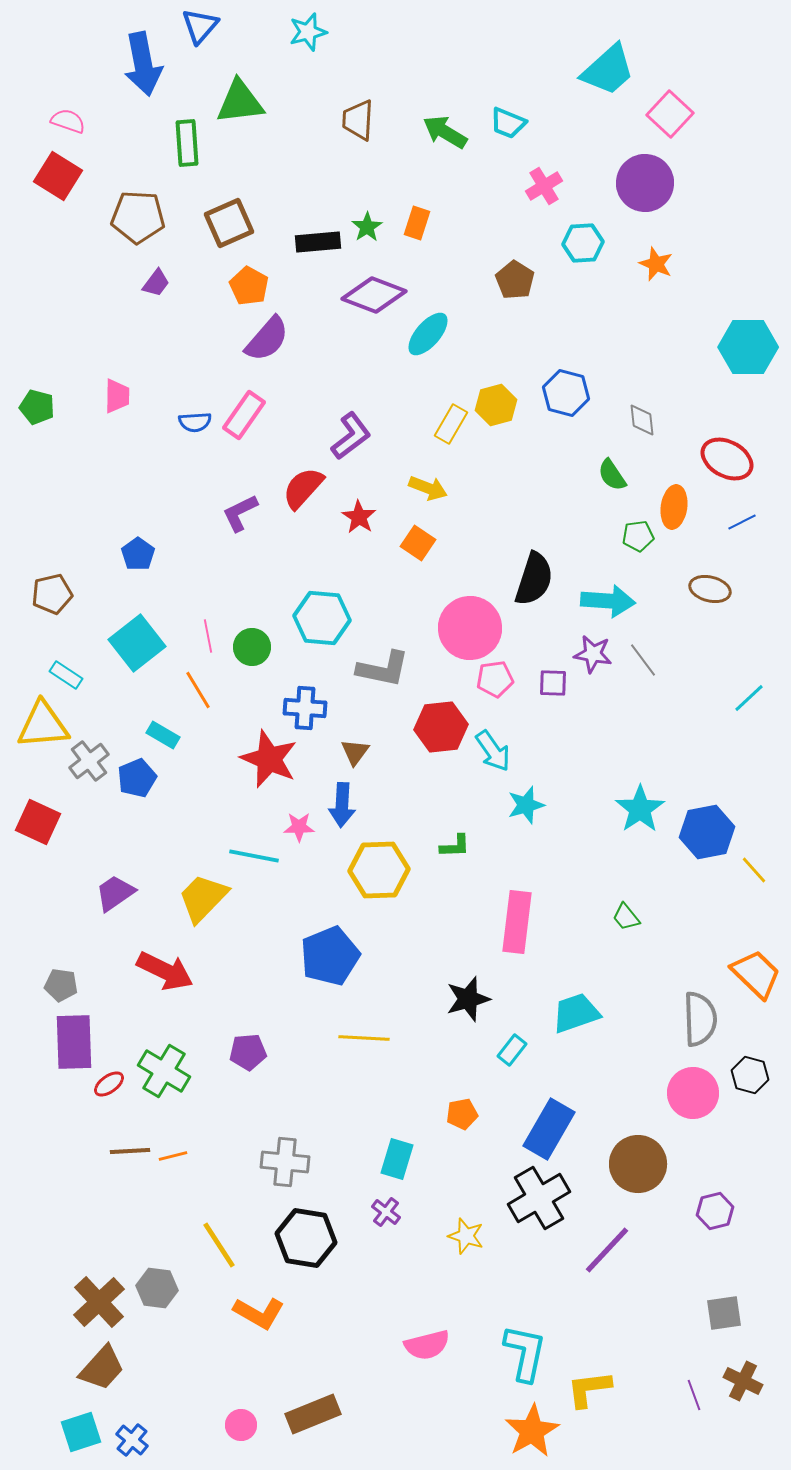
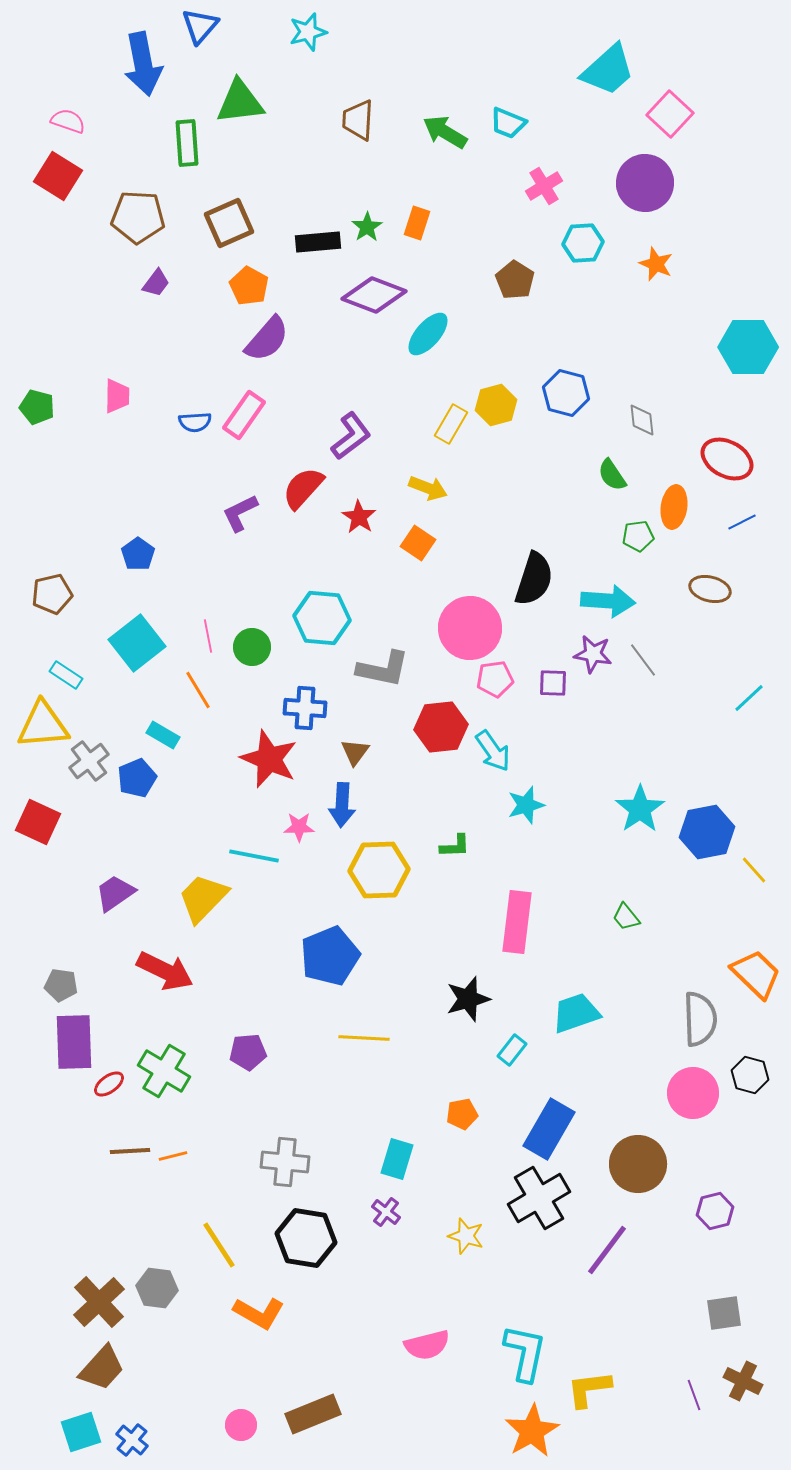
purple line at (607, 1250): rotated 6 degrees counterclockwise
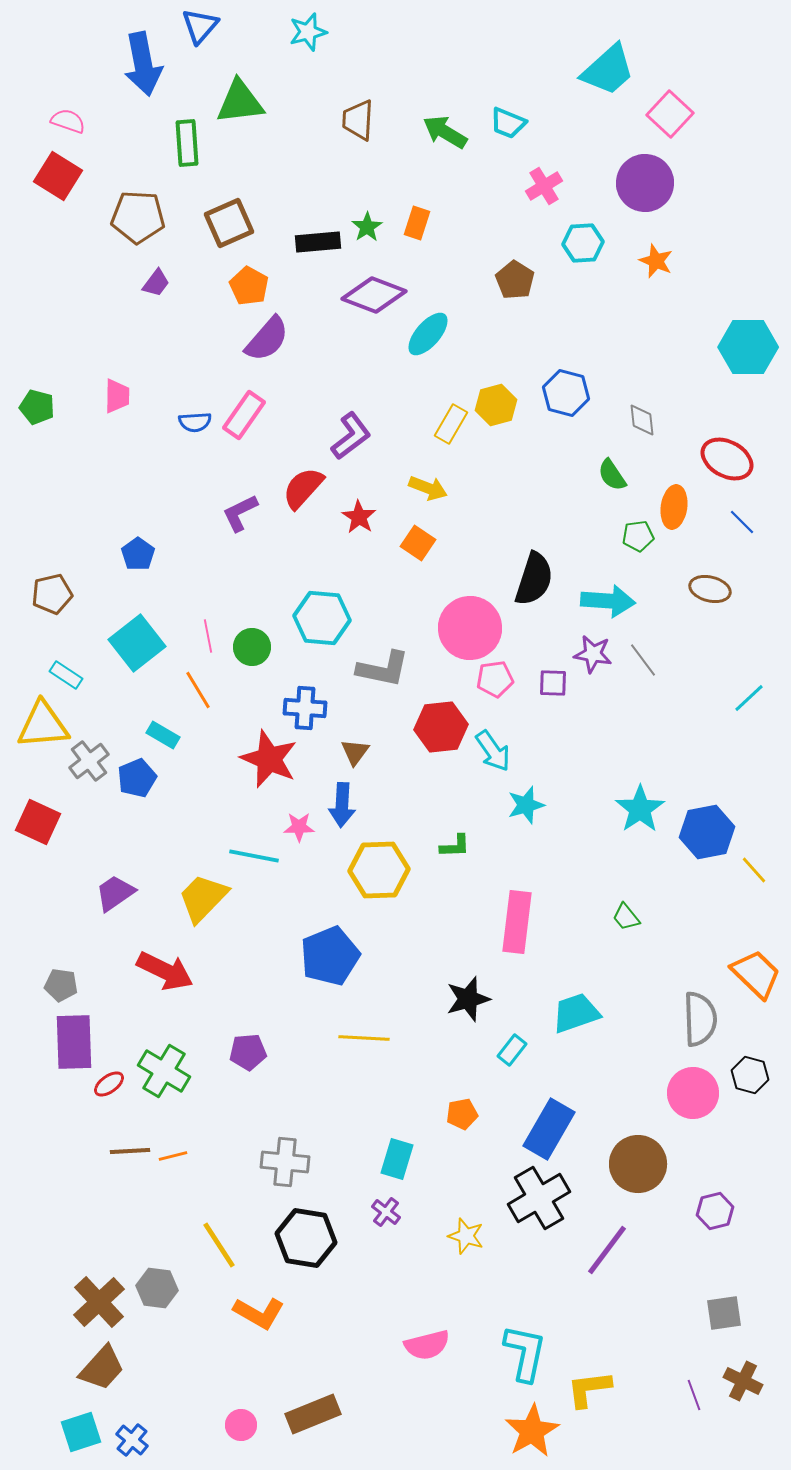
orange star at (656, 264): moved 3 px up
blue line at (742, 522): rotated 72 degrees clockwise
